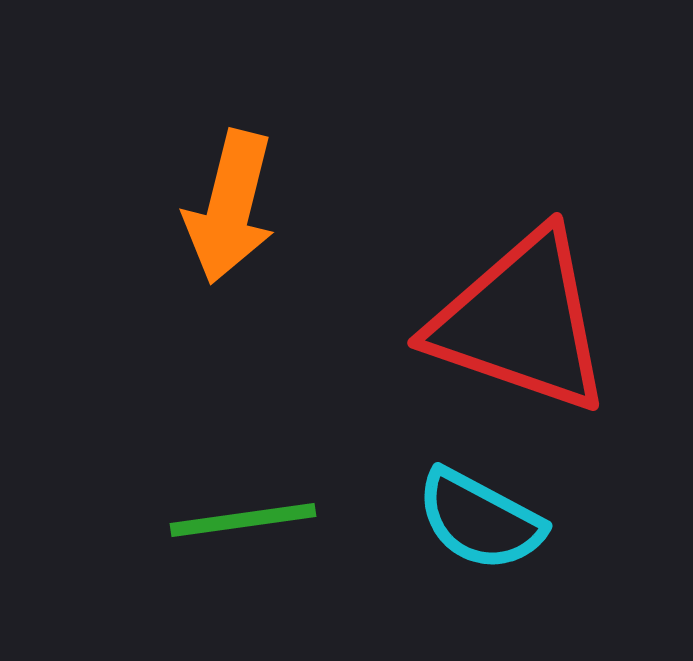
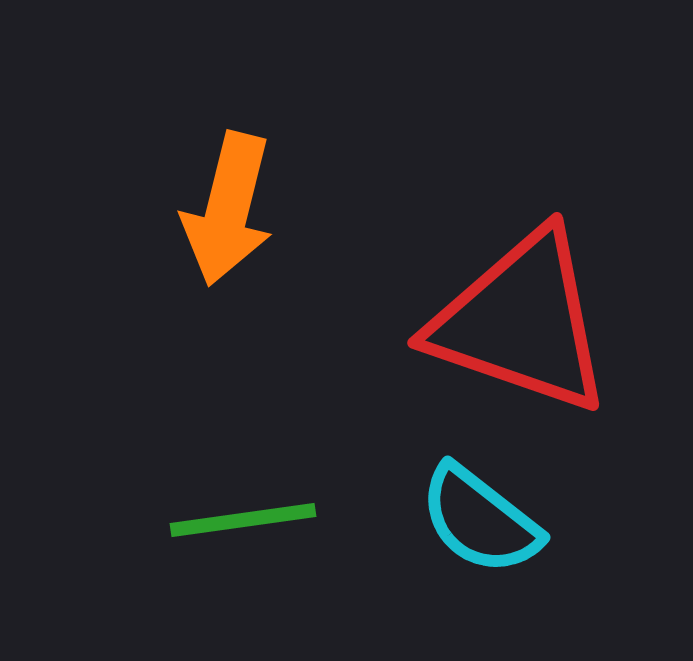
orange arrow: moved 2 px left, 2 px down
cyan semicircle: rotated 10 degrees clockwise
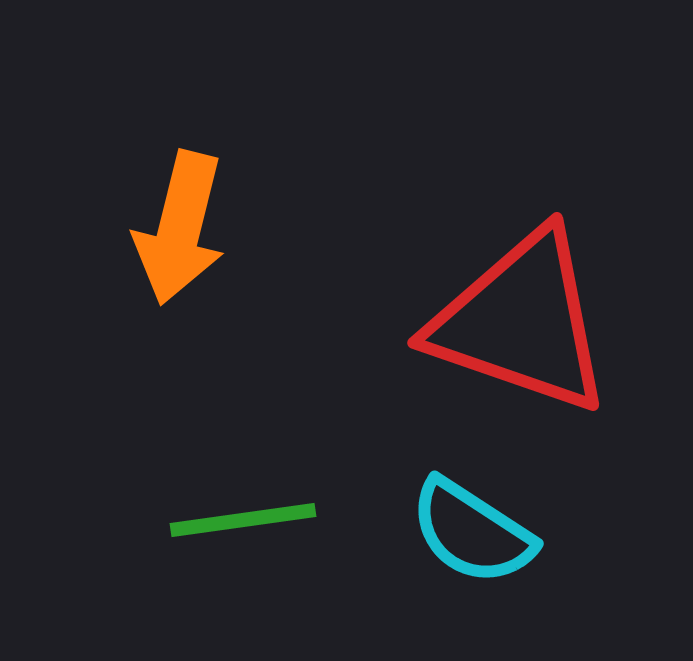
orange arrow: moved 48 px left, 19 px down
cyan semicircle: moved 8 px left, 12 px down; rotated 5 degrees counterclockwise
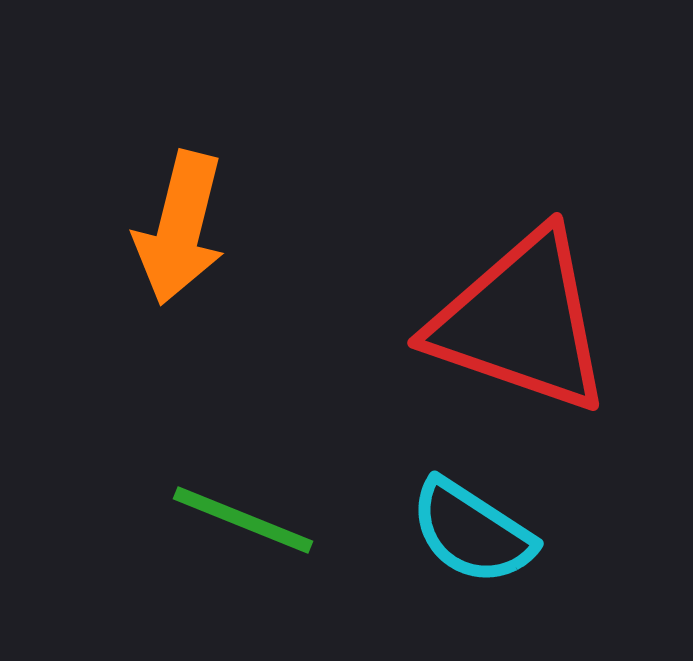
green line: rotated 30 degrees clockwise
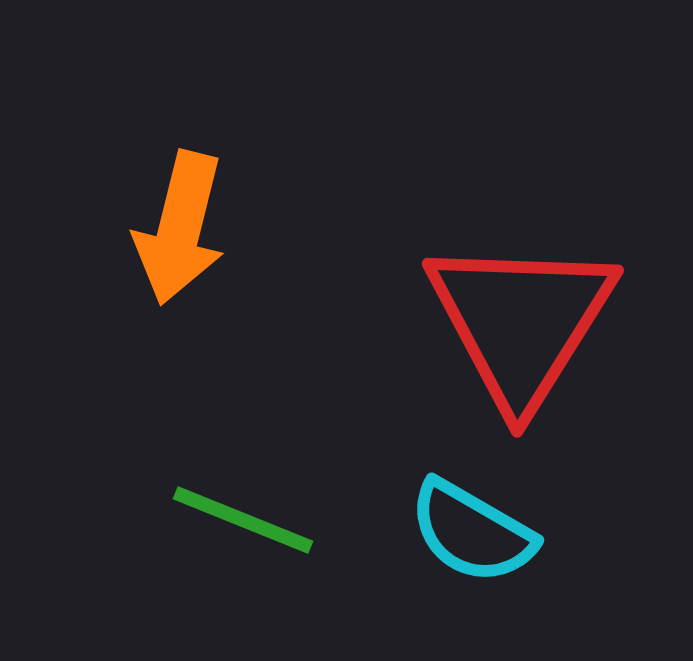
red triangle: rotated 43 degrees clockwise
cyan semicircle: rotated 3 degrees counterclockwise
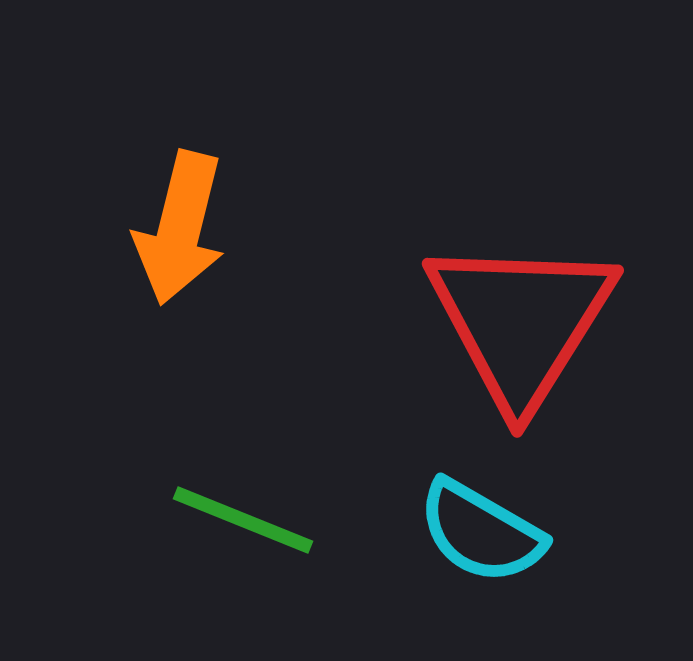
cyan semicircle: moved 9 px right
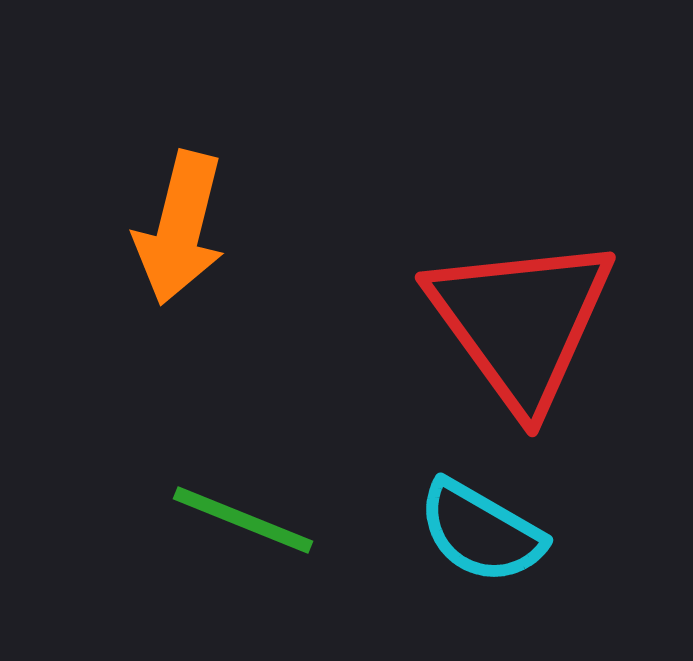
red triangle: rotated 8 degrees counterclockwise
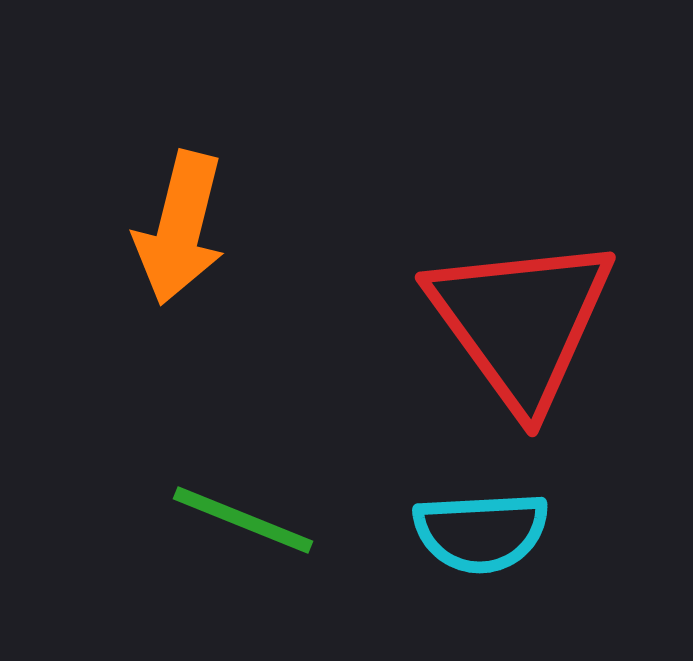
cyan semicircle: rotated 33 degrees counterclockwise
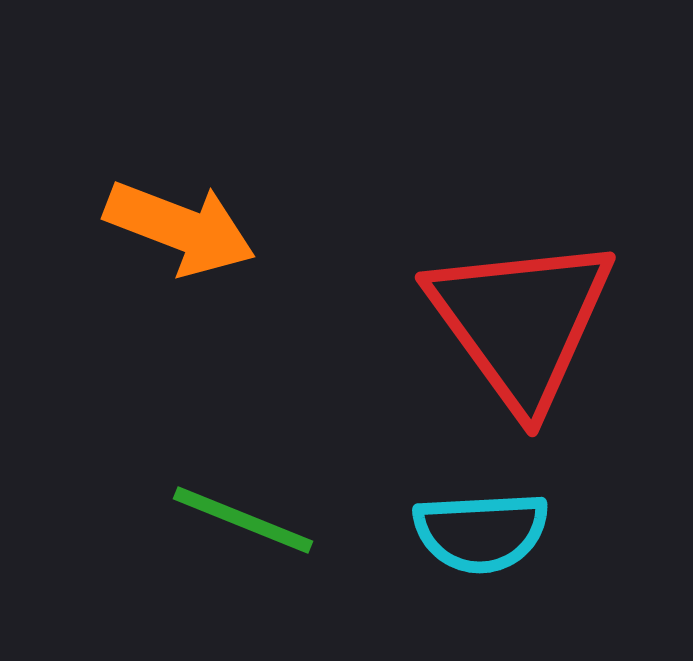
orange arrow: rotated 83 degrees counterclockwise
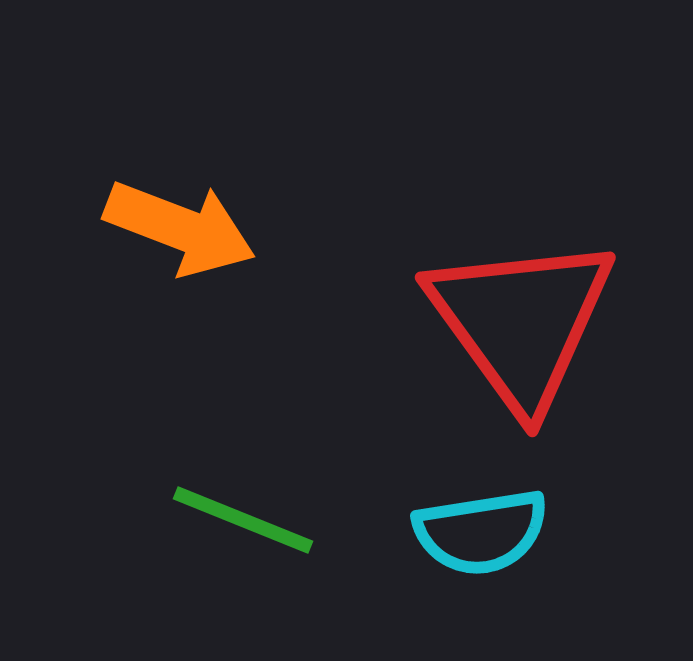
cyan semicircle: rotated 6 degrees counterclockwise
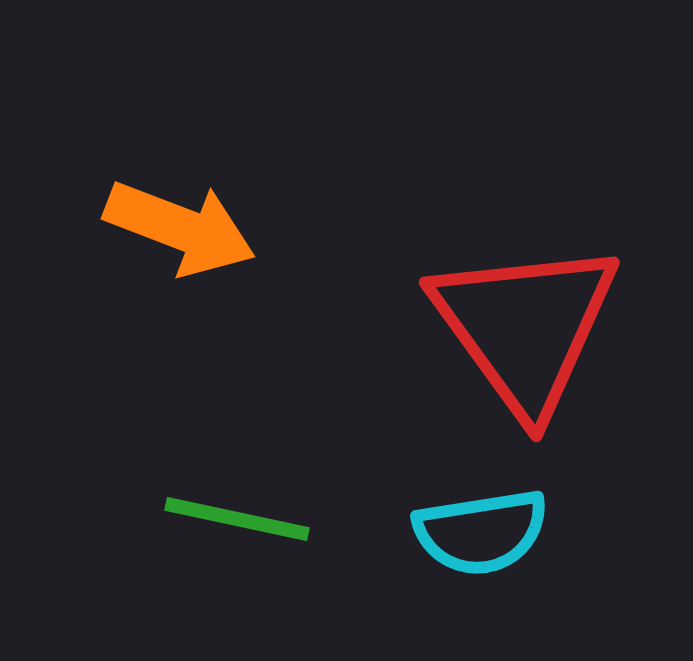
red triangle: moved 4 px right, 5 px down
green line: moved 6 px left, 1 px up; rotated 10 degrees counterclockwise
